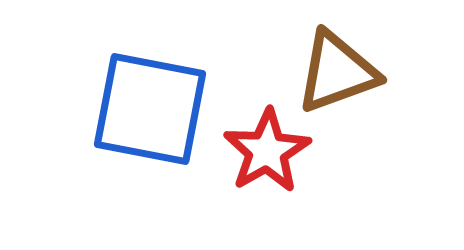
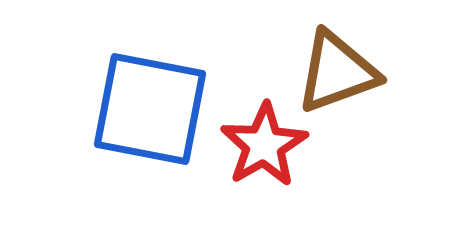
red star: moved 3 px left, 6 px up
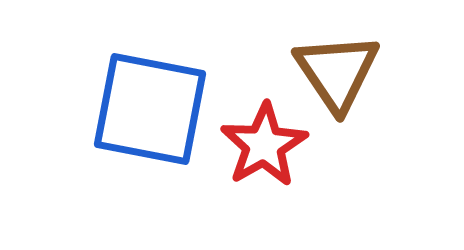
brown triangle: rotated 44 degrees counterclockwise
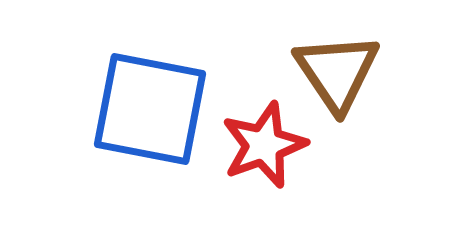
red star: rotated 10 degrees clockwise
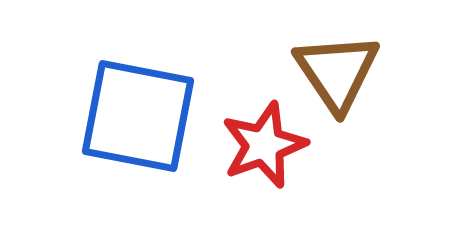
blue square: moved 12 px left, 7 px down
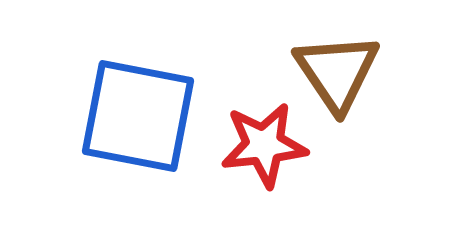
red star: rotated 14 degrees clockwise
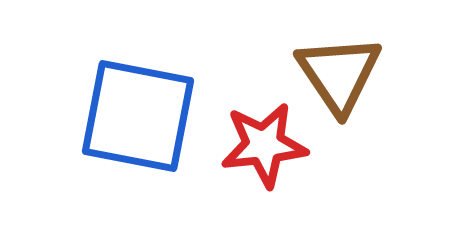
brown triangle: moved 2 px right, 2 px down
